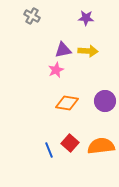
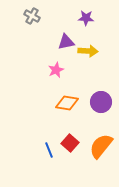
purple triangle: moved 3 px right, 8 px up
purple circle: moved 4 px left, 1 px down
orange semicircle: rotated 44 degrees counterclockwise
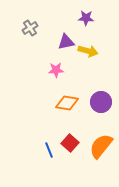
gray cross: moved 2 px left, 12 px down; rotated 28 degrees clockwise
yellow arrow: rotated 12 degrees clockwise
pink star: rotated 21 degrees clockwise
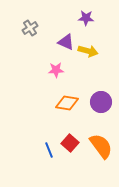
purple triangle: rotated 36 degrees clockwise
orange semicircle: rotated 104 degrees clockwise
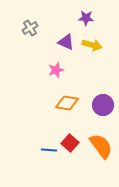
yellow arrow: moved 4 px right, 6 px up
pink star: rotated 14 degrees counterclockwise
purple circle: moved 2 px right, 3 px down
blue line: rotated 63 degrees counterclockwise
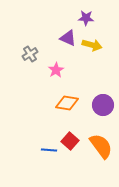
gray cross: moved 26 px down
purple triangle: moved 2 px right, 4 px up
pink star: rotated 14 degrees counterclockwise
red square: moved 2 px up
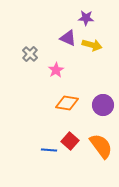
gray cross: rotated 14 degrees counterclockwise
